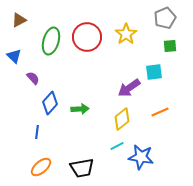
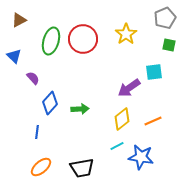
red circle: moved 4 px left, 2 px down
green square: moved 1 px left, 1 px up; rotated 16 degrees clockwise
orange line: moved 7 px left, 9 px down
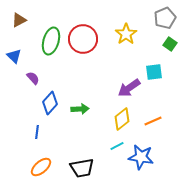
green square: moved 1 px right, 1 px up; rotated 24 degrees clockwise
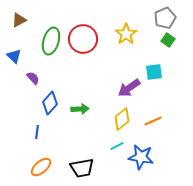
green square: moved 2 px left, 4 px up
